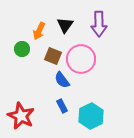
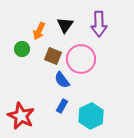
blue rectangle: rotated 56 degrees clockwise
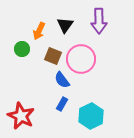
purple arrow: moved 3 px up
blue rectangle: moved 2 px up
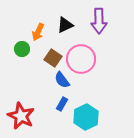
black triangle: rotated 30 degrees clockwise
orange arrow: moved 1 px left, 1 px down
brown square: moved 2 px down; rotated 12 degrees clockwise
cyan hexagon: moved 5 px left, 1 px down
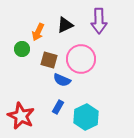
brown square: moved 4 px left, 2 px down; rotated 18 degrees counterclockwise
blue semicircle: rotated 30 degrees counterclockwise
blue rectangle: moved 4 px left, 3 px down
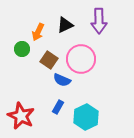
brown square: rotated 18 degrees clockwise
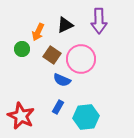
brown square: moved 3 px right, 5 px up
cyan hexagon: rotated 20 degrees clockwise
